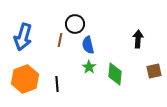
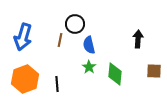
blue semicircle: moved 1 px right
brown square: rotated 14 degrees clockwise
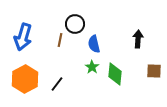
blue semicircle: moved 5 px right, 1 px up
green star: moved 3 px right
orange hexagon: rotated 8 degrees counterclockwise
black line: rotated 42 degrees clockwise
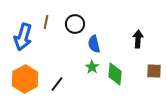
brown line: moved 14 px left, 18 px up
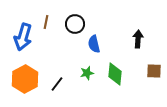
green star: moved 5 px left, 6 px down; rotated 24 degrees clockwise
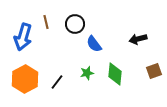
brown line: rotated 24 degrees counterclockwise
black arrow: rotated 108 degrees counterclockwise
blue semicircle: rotated 24 degrees counterclockwise
brown square: rotated 21 degrees counterclockwise
black line: moved 2 px up
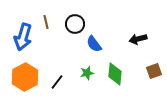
orange hexagon: moved 2 px up
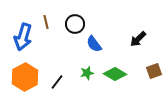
black arrow: rotated 30 degrees counterclockwise
green diamond: rotated 65 degrees counterclockwise
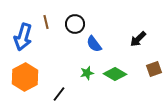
brown square: moved 2 px up
black line: moved 2 px right, 12 px down
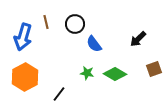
green star: rotated 24 degrees clockwise
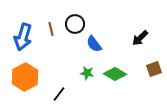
brown line: moved 5 px right, 7 px down
black arrow: moved 2 px right, 1 px up
